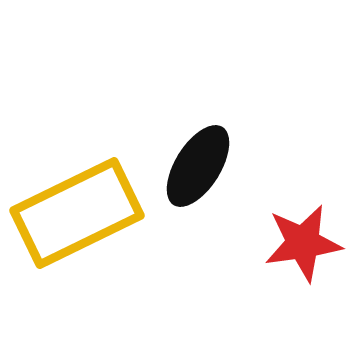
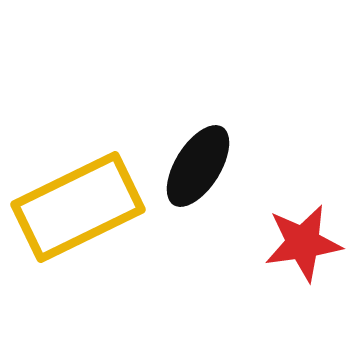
yellow rectangle: moved 1 px right, 6 px up
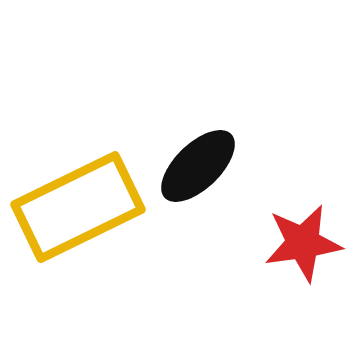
black ellipse: rotated 14 degrees clockwise
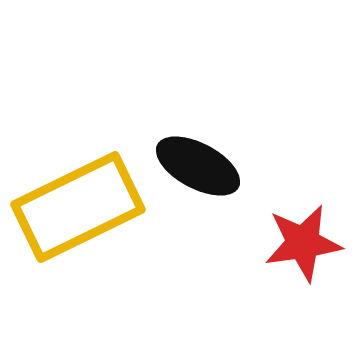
black ellipse: rotated 72 degrees clockwise
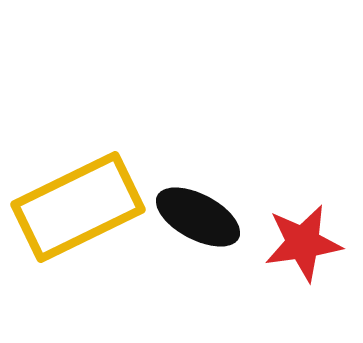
black ellipse: moved 51 px down
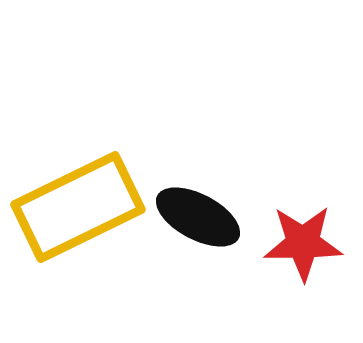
red star: rotated 8 degrees clockwise
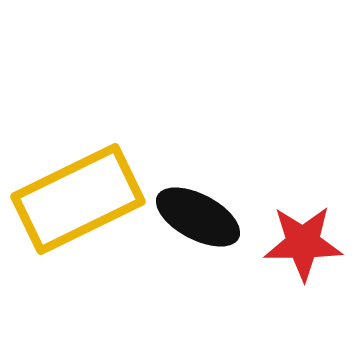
yellow rectangle: moved 8 px up
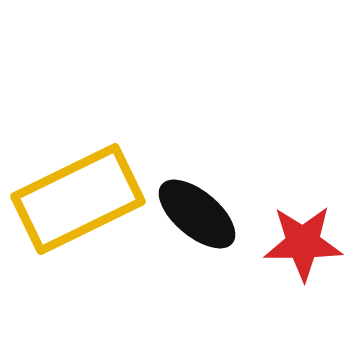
black ellipse: moved 1 px left, 3 px up; rotated 12 degrees clockwise
